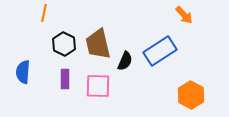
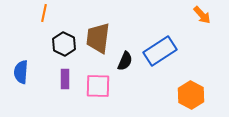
orange arrow: moved 18 px right
brown trapezoid: moved 6 px up; rotated 20 degrees clockwise
blue semicircle: moved 2 px left
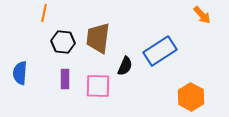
black hexagon: moved 1 px left, 2 px up; rotated 20 degrees counterclockwise
black semicircle: moved 5 px down
blue semicircle: moved 1 px left, 1 px down
orange hexagon: moved 2 px down
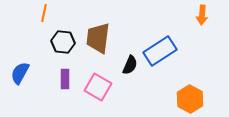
orange arrow: rotated 48 degrees clockwise
black semicircle: moved 5 px right, 1 px up
blue semicircle: rotated 25 degrees clockwise
pink square: moved 1 px down; rotated 28 degrees clockwise
orange hexagon: moved 1 px left, 2 px down
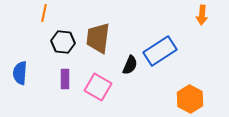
blue semicircle: rotated 25 degrees counterclockwise
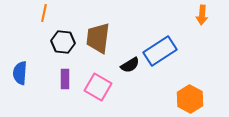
black semicircle: rotated 36 degrees clockwise
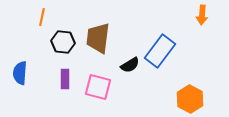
orange line: moved 2 px left, 4 px down
blue rectangle: rotated 20 degrees counterclockwise
pink square: rotated 16 degrees counterclockwise
